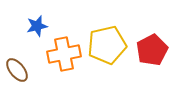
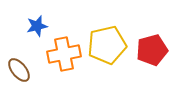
red pentagon: rotated 12 degrees clockwise
brown ellipse: moved 2 px right
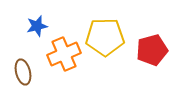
yellow pentagon: moved 2 px left, 8 px up; rotated 12 degrees clockwise
orange cross: rotated 12 degrees counterclockwise
brown ellipse: moved 4 px right, 2 px down; rotated 25 degrees clockwise
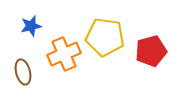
blue star: moved 6 px left
yellow pentagon: rotated 9 degrees clockwise
red pentagon: moved 1 px left, 1 px down
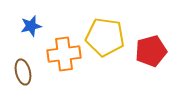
orange cross: rotated 16 degrees clockwise
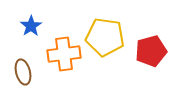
blue star: rotated 20 degrees counterclockwise
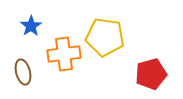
red pentagon: moved 23 px down
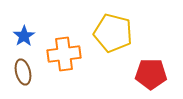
blue star: moved 7 px left, 10 px down
yellow pentagon: moved 8 px right, 4 px up; rotated 6 degrees clockwise
red pentagon: rotated 16 degrees clockwise
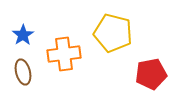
blue star: moved 1 px left, 1 px up
red pentagon: rotated 12 degrees counterclockwise
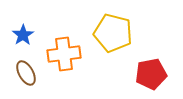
brown ellipse: moved 3 px right, 1 px down; rotated 15 degrees counterclockwise
